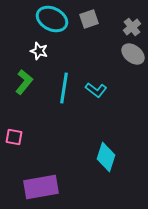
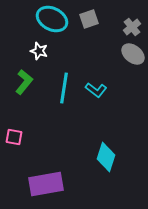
purple rectangle: moved 5 px right, 3 px up
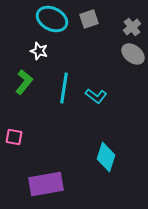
cyan L-shape: moved 6 px down
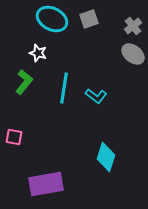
gray cross: moved 1 px right, 1 px up
white star: moved 1 px left, 2 px down
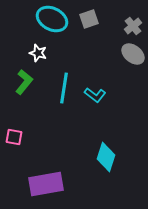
cyan L-shape: moved 1 px left, 1 px up
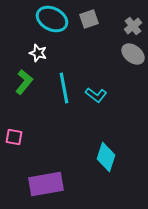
cyan line: rotated 20 degrees counterclockwise
cyan L-shape: moved 1 px right
